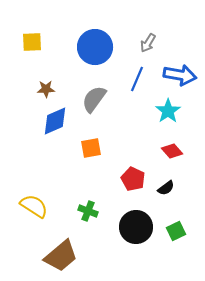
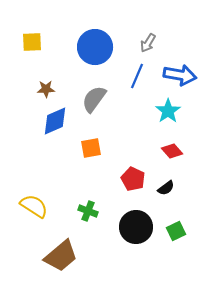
blue line: moved 3 px up
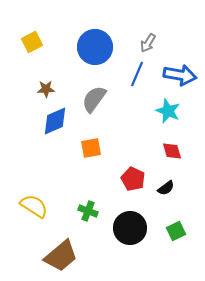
yellow square: rotated 25 degrees counterclockwise
blue line: moved 2 px up
cyan star: rotated 15 degrees counterclockwise
red diamond: rotated 25 degrees clockwise
black circle: moved 6 px left, 1 px down
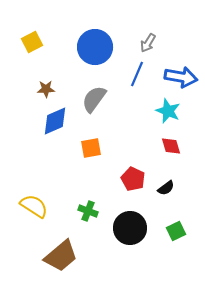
blue arrow: moved 1 px right, 2 px down
red diamond: moved 1 px left, 5 px up
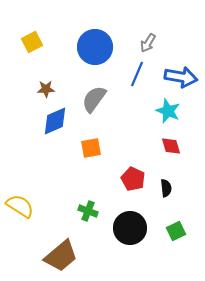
black semicircle: rotated 60 degrees counterclockwise
yellow semicircle: moved 14 px left
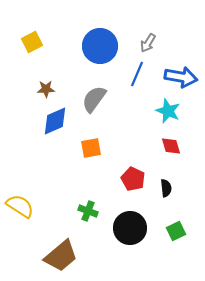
blue circle: moved 5 px right, 1 px up
